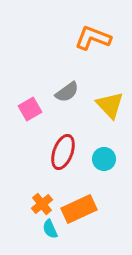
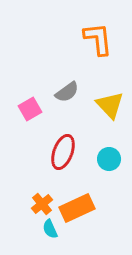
orange L-shape: moved 5 px right, 1 px down; rotated 63 degrees clockwise
cyan circle: moved 5 px right
orange rectangle: moved 2 px left, 1 px up
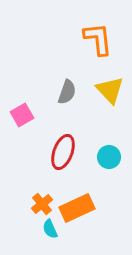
gray semicircle: rotated 35 degrees counterclockwise
yellow triangle: moved 15 px up
pink square: moved 8 px left, 6 px down
cyan circle: moved 2 px up
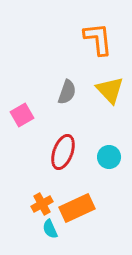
orange cross: rotated 10 degrees clockwise
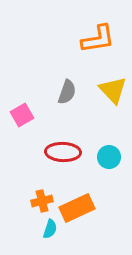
orange L-shape: rotated 87 degrees clockwise
yellow triangle: moved 3 px right
red ellipse: rotated 72 degrees clockwise
orange cross: moved 3 px up; rotated 15 degrees clockwise
cyan semicircle: rotated 138 degrees counterclockwise
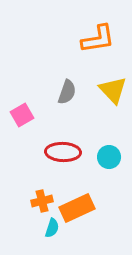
cyan semicircle: moved 2 px right, 1 px up
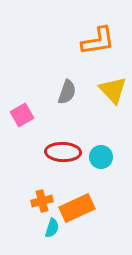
orange L-shape: moved 2 px down
cyan circle: moved 8 px left
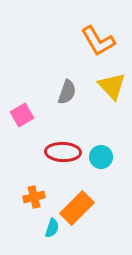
orange L-shape: rotated 69 degrees clockwise
yellow triangle: moved 1 px left, 4 px up
orange cross: moved 8 px left, 4 px up
orange rectangle: rotated 20 degrees counterclockwise
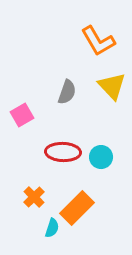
orange cross: rotated 30 degrees counterclockwise
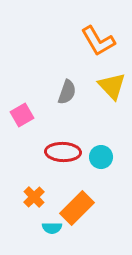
cyan semicircle: rotated 72 degrees clockwise
